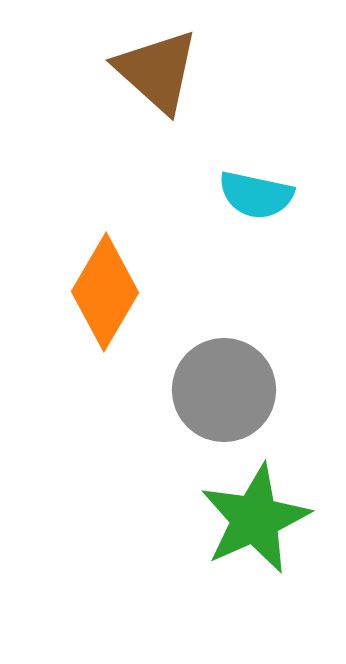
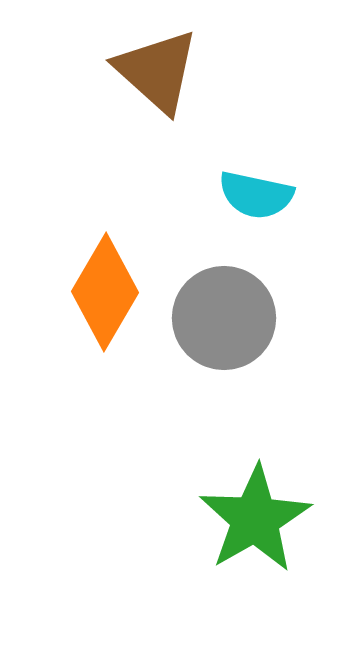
gray circle: moved 72 px up
green star: rotated 6 degrees counterclockwise
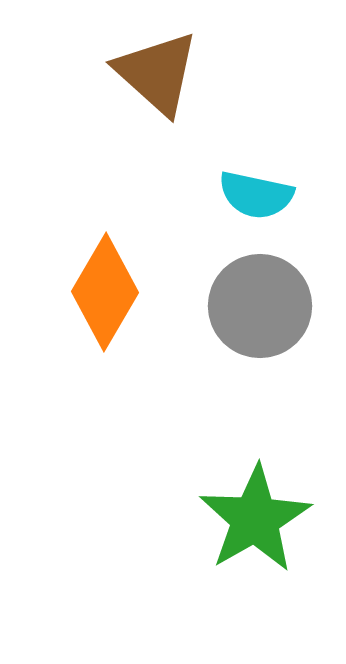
brown triangle: moved 2 px down
gray circle: moved 36 px right, 12 px up
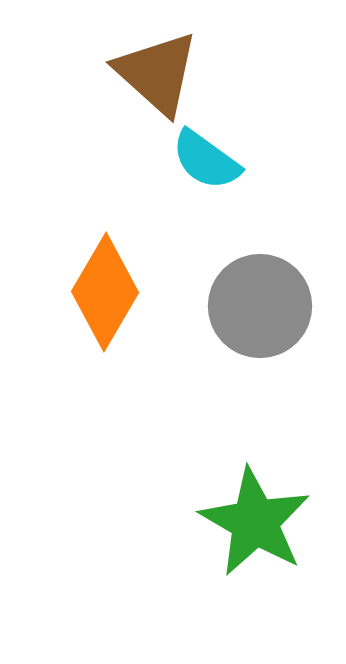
cyan semicircle: moved 50 px left, 35 px up; rotated 24 degrees clockwise
green star: moved 3 px down; rotated 12 degrees counterclockwise
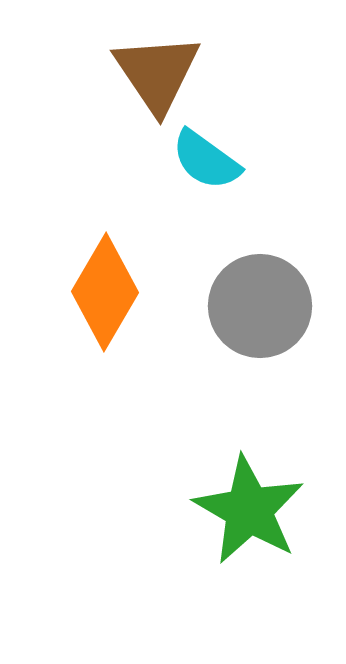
brown triangle: rotated 14 degrees clockwise
green star: moved 6 px left, 12 px up
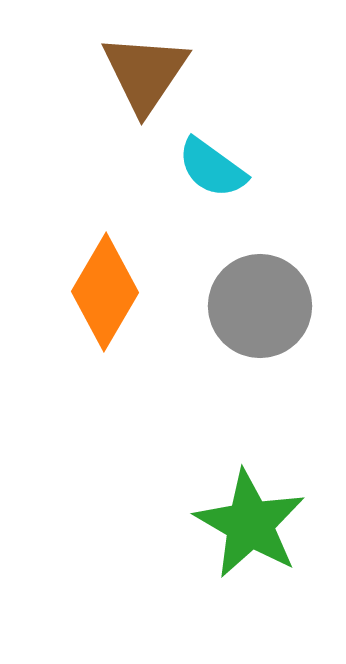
brown triangle: moved 12 px left; rotated 8 degrees clockwise
cyan semicircle: moved 6 px right, 8 px down
green star: moved 1 px right, 14 px down
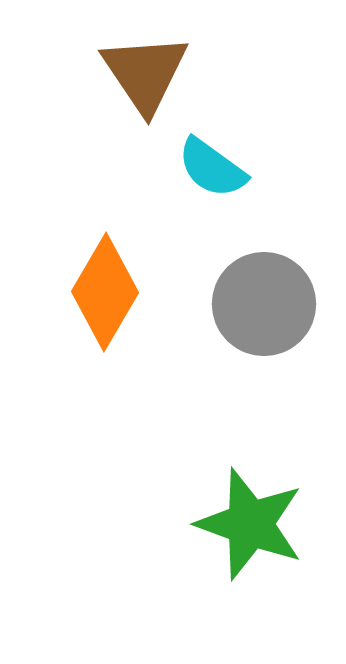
brown triangle: rotated 8 degrees counterclockwise
gray circle: moved 4 px right, 2 px up
green star: rotated 10 degrees counterclockwise
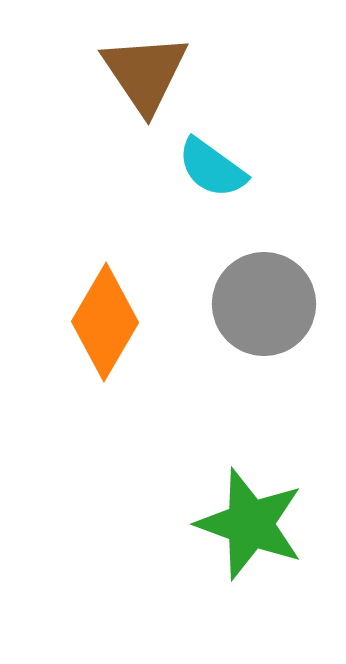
orange diamond: moved 30 px down
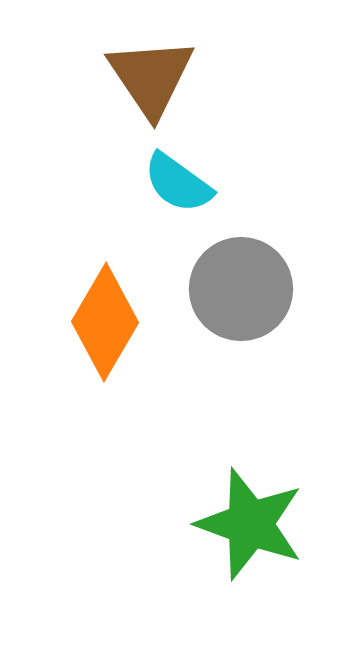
brown triangle: moved 6 px right, 4 px down
cyan semicircle: moved 34 px left, 15 px down
gray circle: moved 23 px left, 15 px up
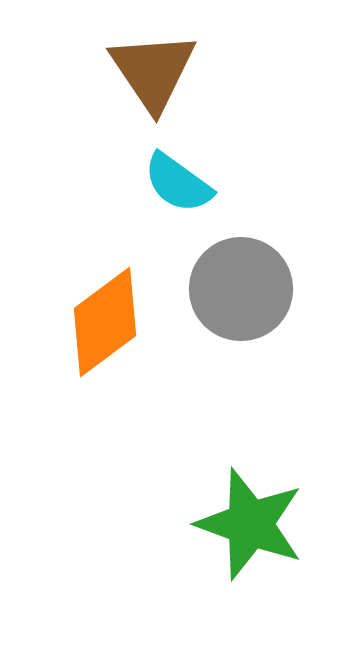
brown triangle: moved 2 px right, 6 px up
orange diamond: rotated 23 degrees clockwise
